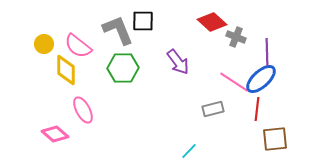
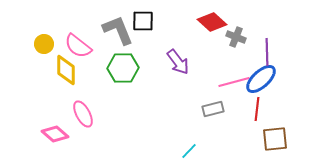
pink line: rotated 48 degrees counterclockwise
pink ellipse: moved 4 px down
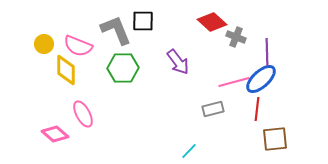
gray L-shape: moved 2 px left
pink semicircle: rotated 16 degrees counterclockwise
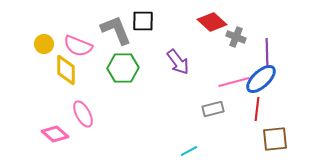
cyan line: rotated 18 degrees clockwise
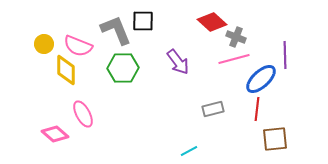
purple line: moved 18 px right, 3 px down
pink line: moved 23 px up
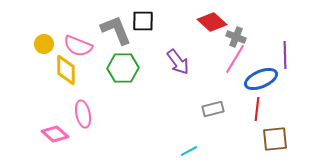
pink line: moved 1 px right; rotated 44 degrees counterclockwise
blue ellipse: rotated 20 degrees clockwise
pink ellipse: rotated 16 degrees clockwise
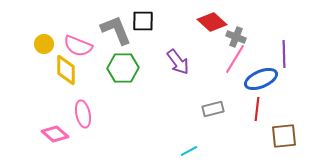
purple line: moved 1 px left, 1 px up
brown square: moved 9 px right, 3 px up
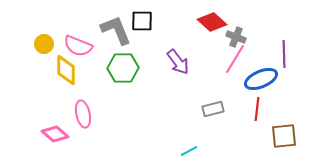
black square: moved 1 px left
